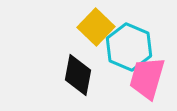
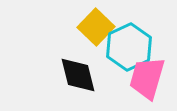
cyan hexagon: rotated 12 degrees clockwise
black diamond: rotated 24 degrees counterclockwise
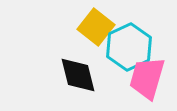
yellow square: rotated 6 degrees counterclockwise
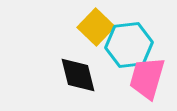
yellow square: rotated 6 degrees clockwise
cyan hexagon: moved 2 px up; rotated 18 degrees clockwise
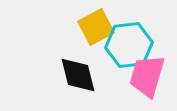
yellow square: rotated 18 degrees clockwise
pink trapezoid: moved 2 px up
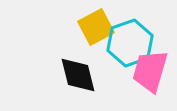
cyan hexagon: moved 1 px right, 2 px up; rotated 12 degrees counterclockwise
pink trapezoid: moved 3 px right, 5 px up
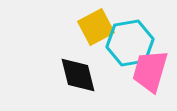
cyan hexagon: rotated 9 degrees clockwise
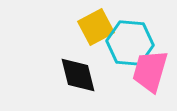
cyan hexagon: rotated 15 degrees clockwise
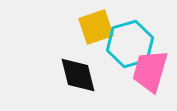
yellow square: rotated 9 degrees clockwise
cyan hexagon: moved 1 px down; rotated 21 degrees counterclockwise
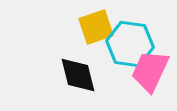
cyan hexagon: rotated 24 degrees clockwise
pink trapezoid: rotated 9 degrees clockwise
